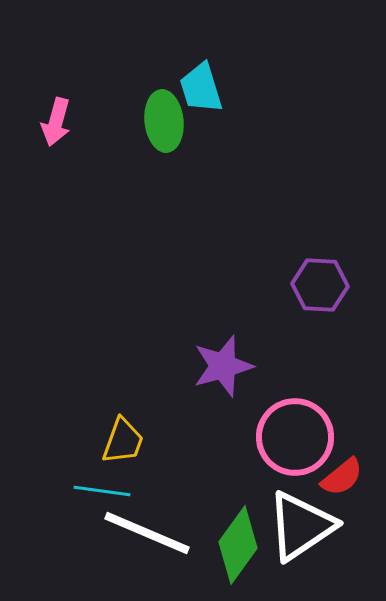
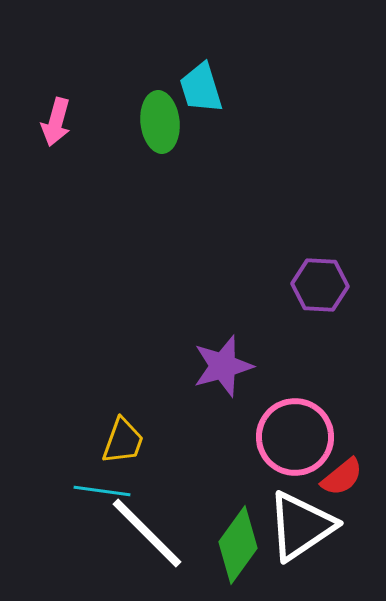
green ellipse: moved 4 px left, 1 px down
white line: rotated 22 degrees clockwise
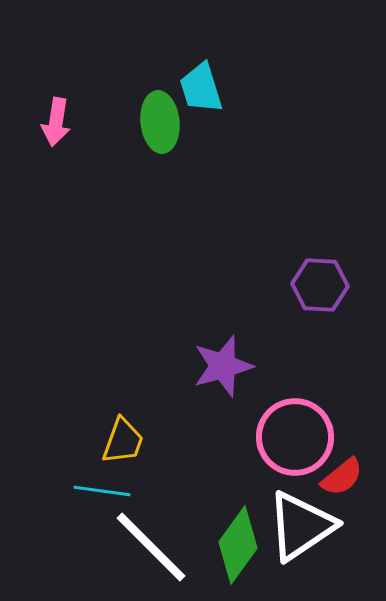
pink arrow: rotated 6 degrees counterclockwise
white line: moved 4 px right, 14 px down
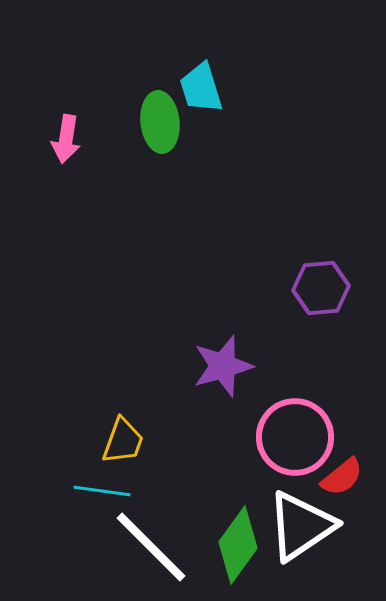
pink arrow: moved 10 px right, 17 px down
purple hexagon: moved 1 px right, 3 px down; rotated 8 degrees counterclockwise
